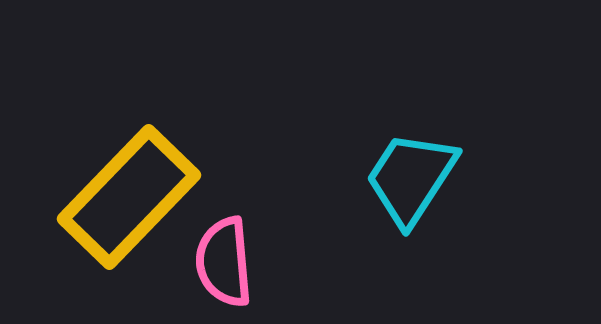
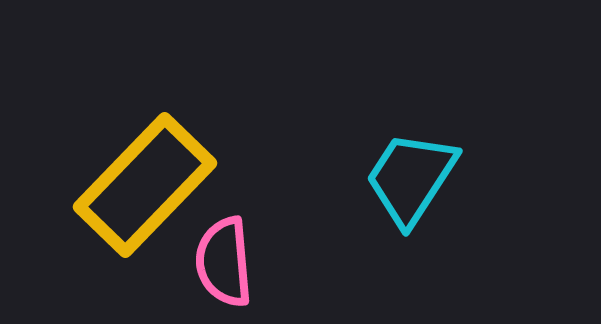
yellow rectangle: moved 16 px right, 12 px up
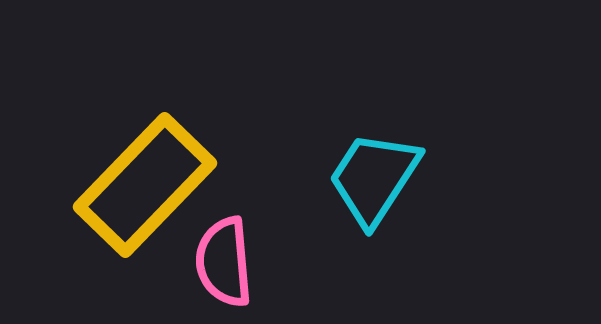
cyan trapezoid: moved 37 px left
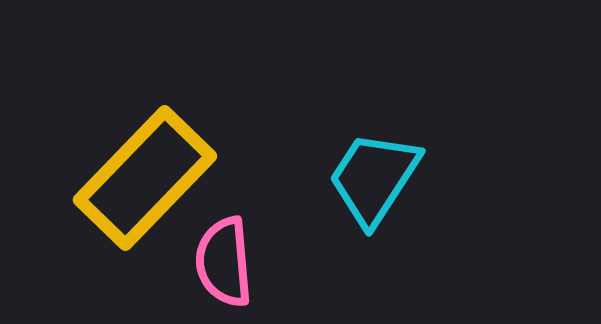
yellow rectangle: moved 7 px up
